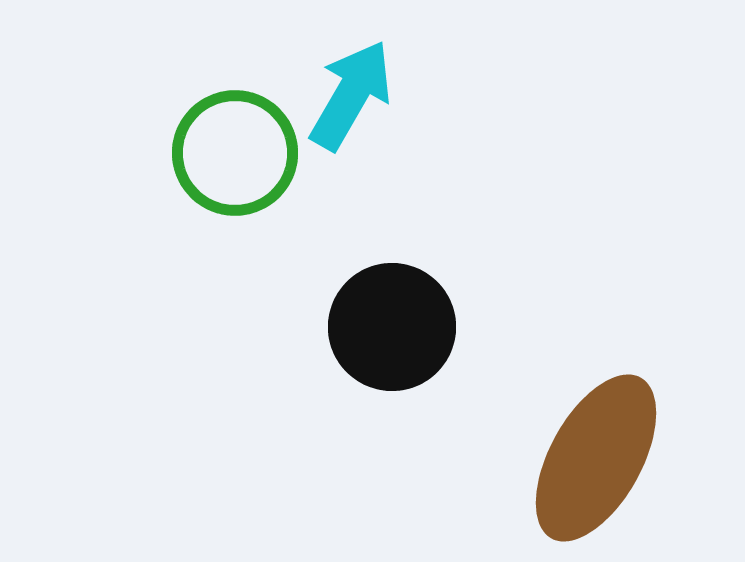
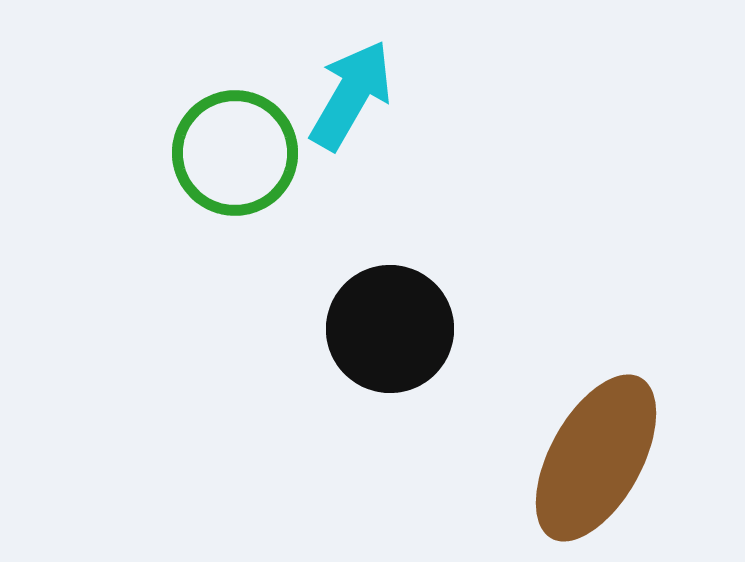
black circle: moved 2 px left, 2 px down
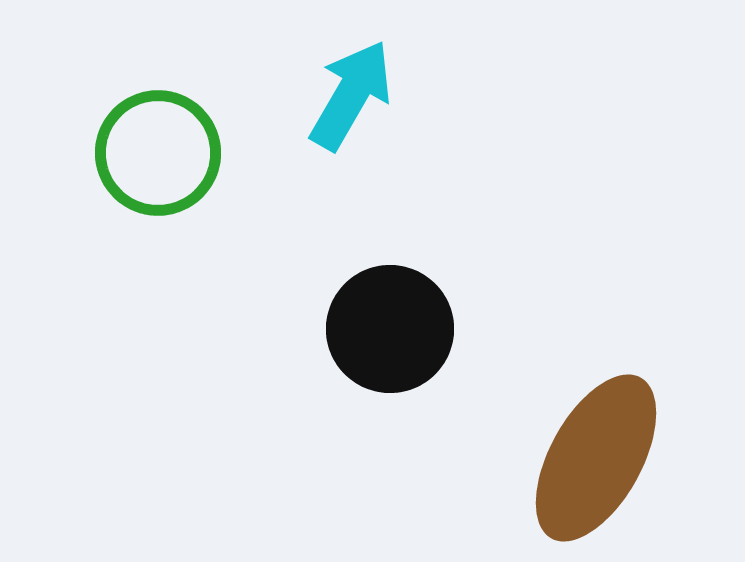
green circle: moved 77 px left
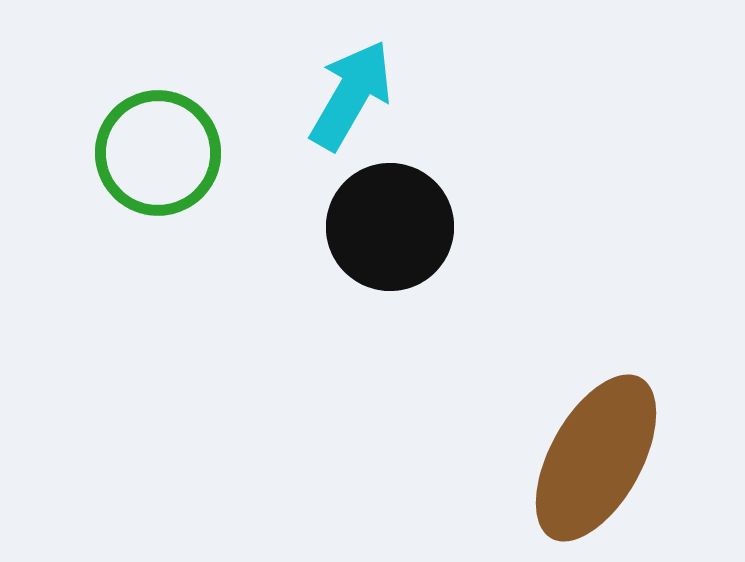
black circle: moved 102 px up
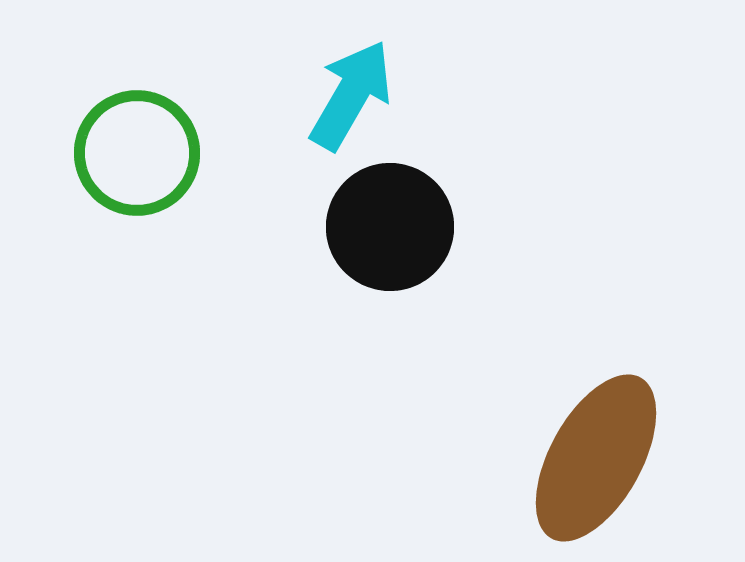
green circle: moved 21 px left
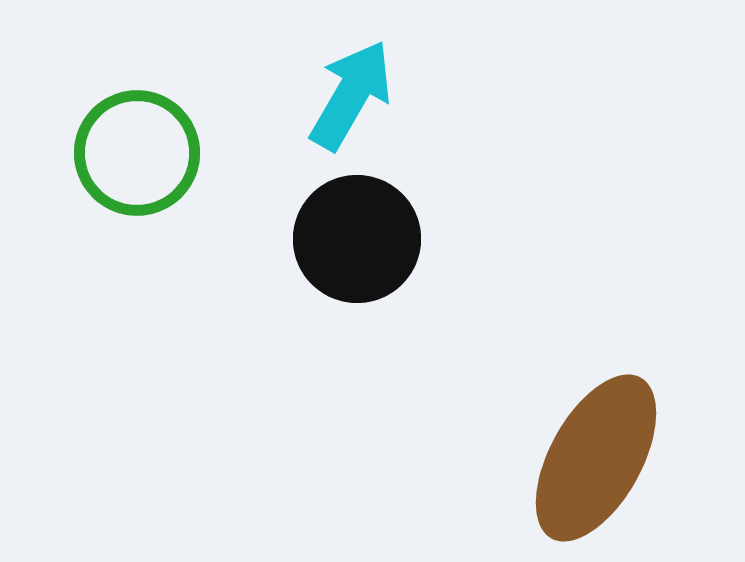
black circle: moved 33 px left, 12 px down
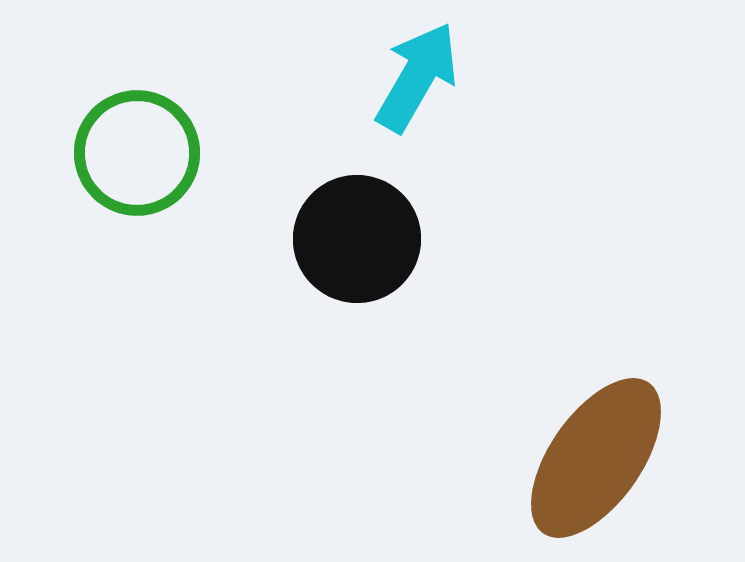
cyan arrow: moved 66 px right, 18 px up
brown ellipse: rotated 6 degrees clockwise
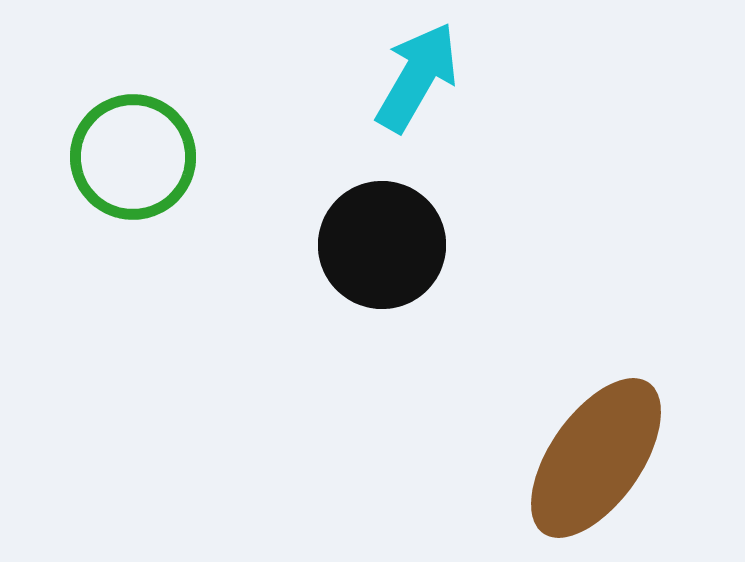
green circle: moved 4 px left, 4 px down
black circle: moved 25 px right, 6 px down
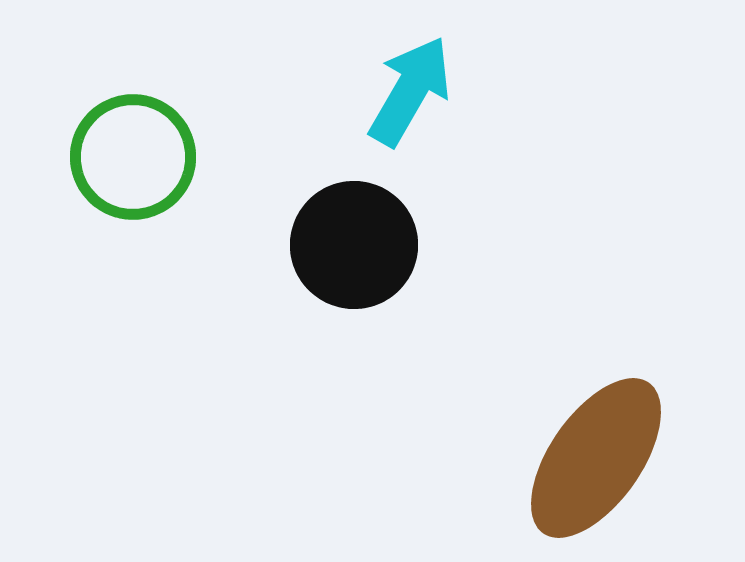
cyan arrow: moved 7 px left, 14 px down
black circle: moved 28 px left
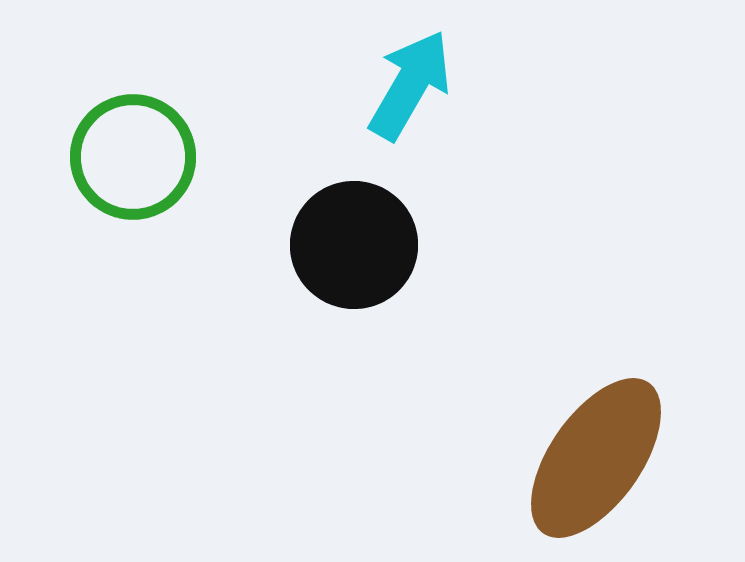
cyan arrow: moved 6 px up
